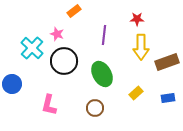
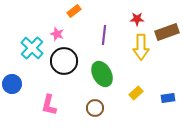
brown rectangle: moved 30 px up
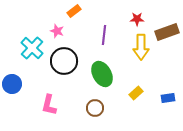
pink star: moved 3 px up
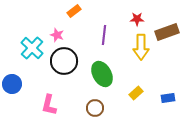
pink star: moved 4 px down
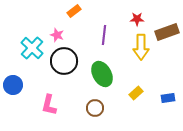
blue circle: moved 1 px right, 1 px down
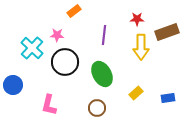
pink star: rotated 16 degrees counterclockwise
black circle: moved 1 px right, 1 px down
brown circle: moved 2 px right
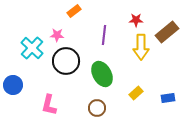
red star: moved 1 px left, 1 px down
brown rectangle: rotated 20 degrees counterclockwise
black circle: moved 1 px right, 1 px up
